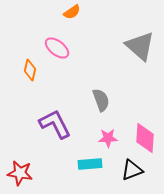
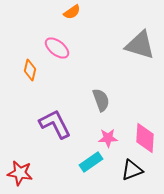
gray triangle: moved 1 px up; rotated 24 degrees counterclockwise
cyan rectangle: moved 1 px right, 2 px up; rotated 30 degrees counterclockwise
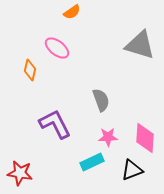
pink star: moved 1 px up
cyan rectangle: moved 1 px right; rotated 10 degrees clockwise
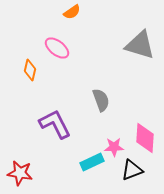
pink star: moved 6 px right, 10 px down
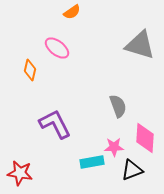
gray semicircle: moved 17 px right, 6 px down
cyan rectangle: rotated 15 degrees clockwise
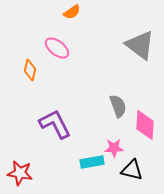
gray triangle: rotated 20 degrees clockwise
pink diamond: moved 13 px up
pink star: moved 1 px down
black triangle: rotated 35 degrees clockwise
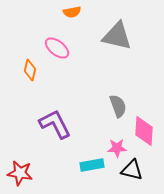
orange semicircle: rotated 24 degrees clockwise
gray triangle: moved 23 px left, 9 px up; rotated 24 degrees counterclockwise
pink diamond: moved 1 px left, 6 px down
pink star: moved 3 px right
cyan rectangle: moved 3 px down
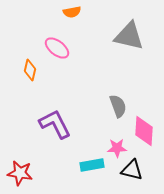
gray triangle: moved 12 px right
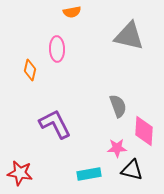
pink ellipse: moved 1 px down; rotated 50 degrees clockwise
cyan rectangle: moved 3 px left, 9 px down
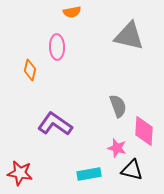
pink ellipse: moved 2 px up
purple L-shape: rotated 28 degrees counterclockwise
pink star: rotated 18 degrees clockwise
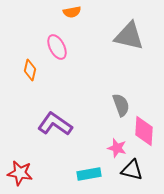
pink ellipse: rotated 25 degrees counterclockwise
gray semicircle: moved 3 px right, 1 px up
